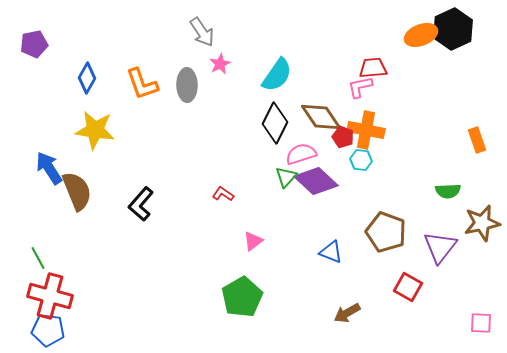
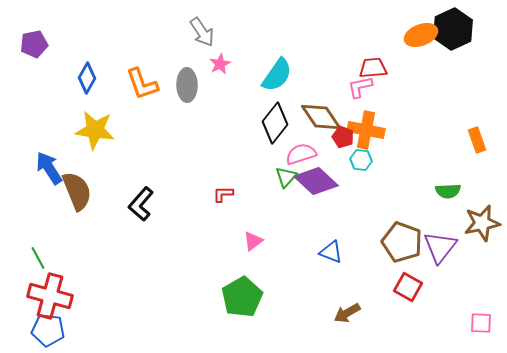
black diamond: rotated 12 degrees clockwise
red L-shape: rotated 35 degrees counterclockwise
brown pentagon: moved 16 px right, 10 px down
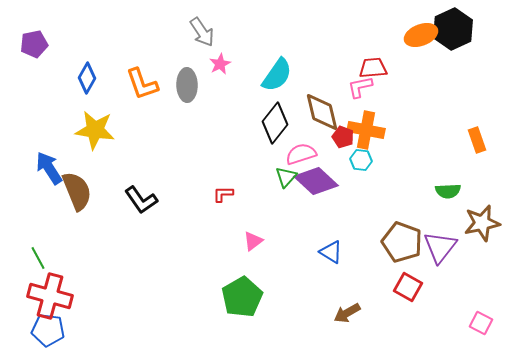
brown diamond: moved 1 px right, 5 px up; rotated 21 degrees clockwise
black L-shape: moved 4 px up; rotated 76 degrees counterclockwise
blue triangle: rotated 10 degrees clockwise
pink square: rotated 25 degrees clockwise
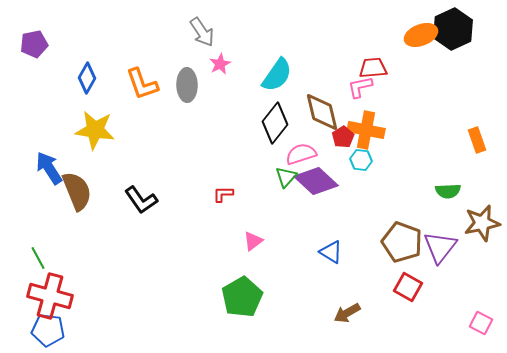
red pentagon: rotated 20 degrees clockwise
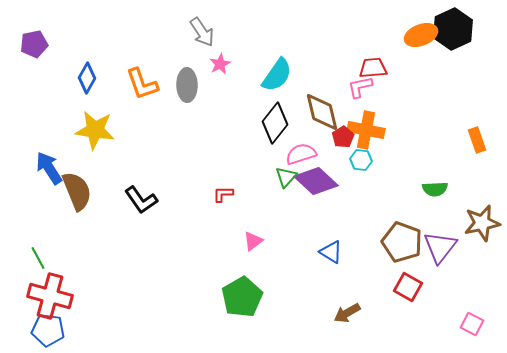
green semicircle: moved 13 px left, 2 px up
pink square: moved 9 px left, 1 px down
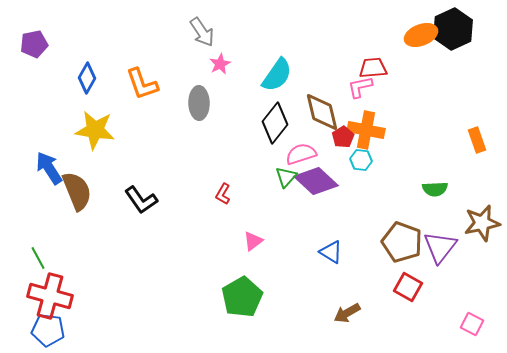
gray ellipse: moved 12 px right, 18 px down
red L-shape: rotated 60 degrees counterclockwise
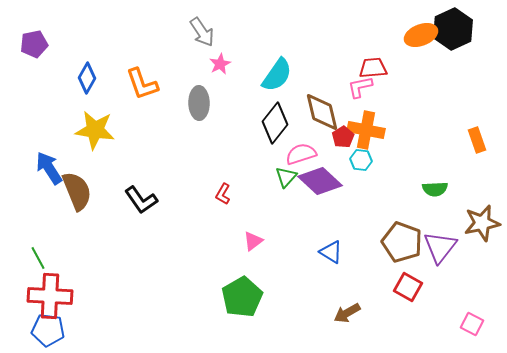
purple diamond: moved 4 px right
red cross: rotated 12 degrees counterclockwise
